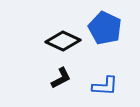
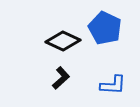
black L-shape: rotated 15 degrees counterclockwise
blue L-shape: moved 8 px right, 1 px up
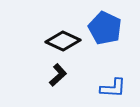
black L-shape: moved 3 px left, 3 px up
blue L-shape: moved 3 px down
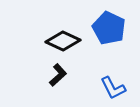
blue pentagon: moved 4 px right
blue L-shape: rotated 60 degrees clockwise
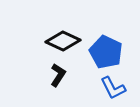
blue pentagon: moved 3 px left, 24 px down
black L-shape: rotated 15 degrees counterclockwise
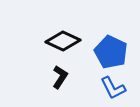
blue pentagon: moved 5 px right
black L-shape: moved 2 px right, 2 px down
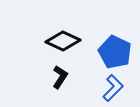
blue pentagon: moved 4 px right
blue L-shape: rotated 108 degrees counterclockwise
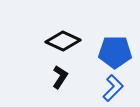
blue pentagon: rotated 24 degrees counterclockwise
